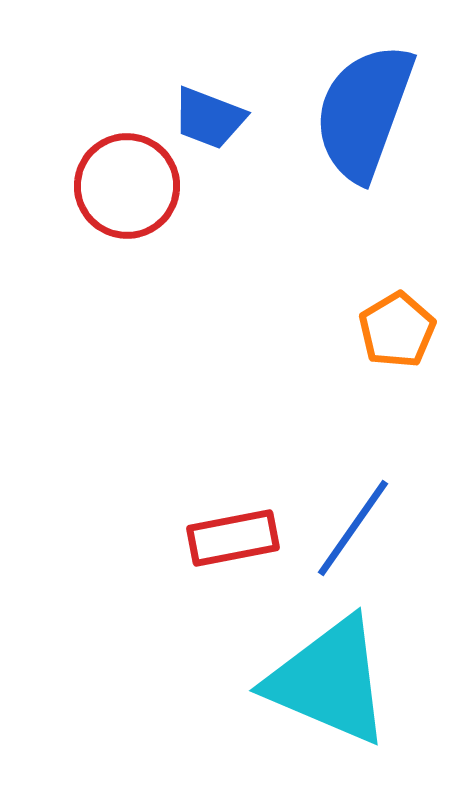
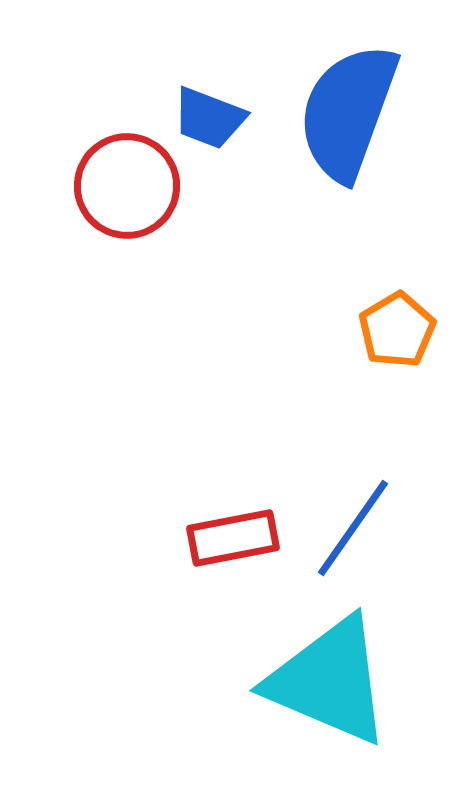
blue semicircle: moved 16 px left
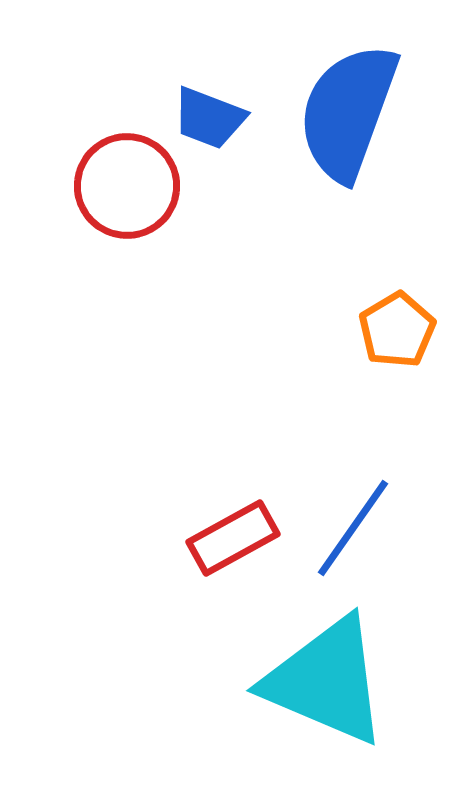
red rectangle: rotated 18 degrees counterclockwise
cyan triangle: moved 3 px left
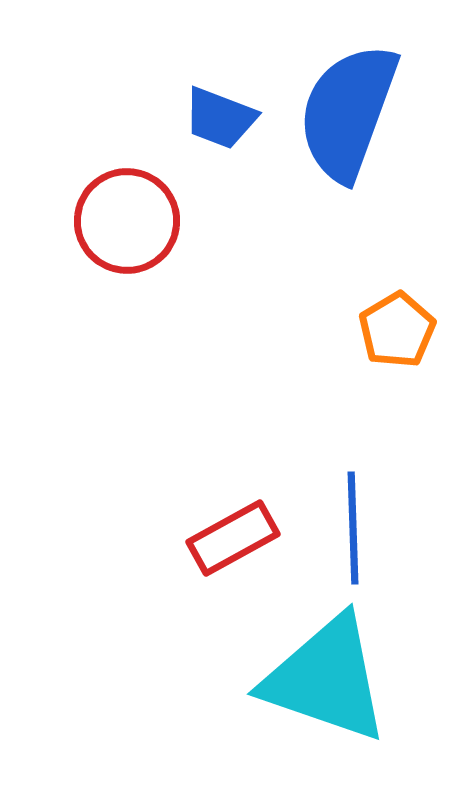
blue trapezoid: moved 11 px right
red circle: moved 35 px down
blue line: rotated 37 degrees counterclockwise
cyan triangle: moved 2 px up; rotated 4 degrees counterclockwise
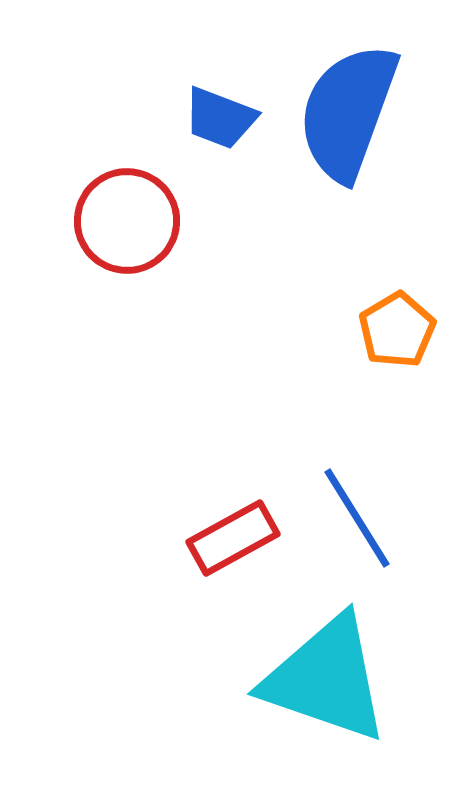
blue line: moved 4 px right, 10 px up; rotated 30 degrees counterclockwise
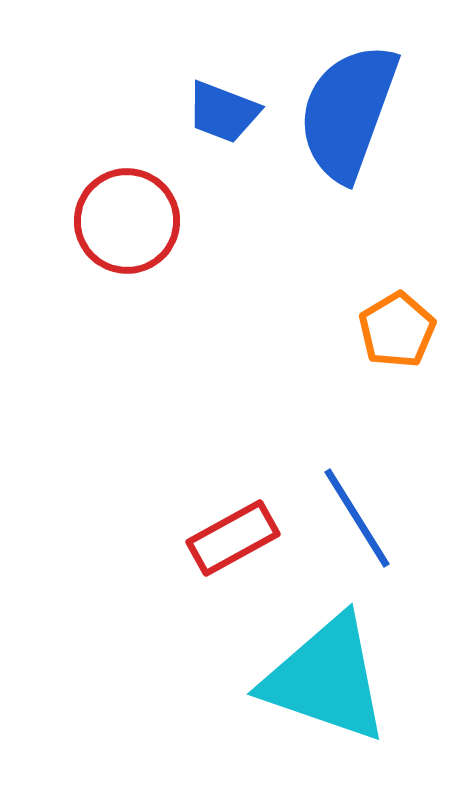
blue trapezoid: moved 3 px right, 6 px up
